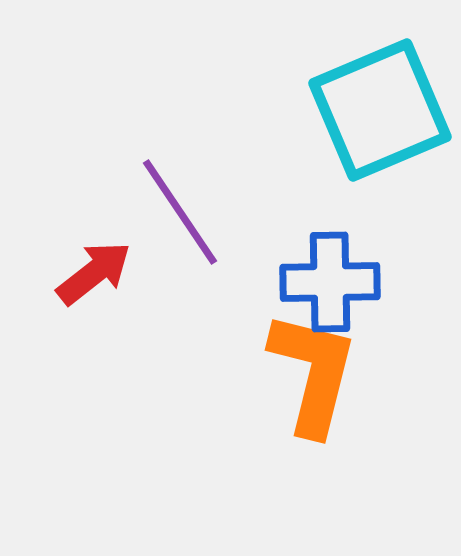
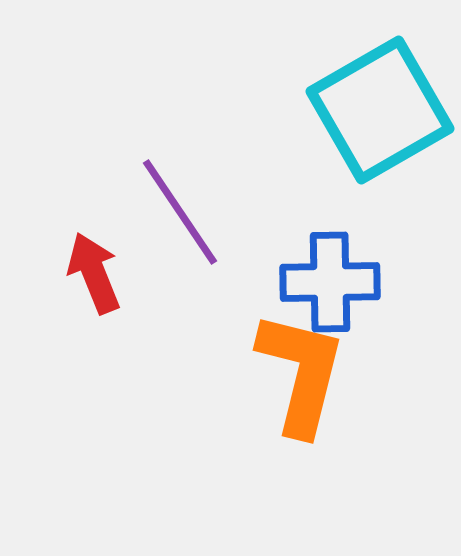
cyan square: rotated 7 degrees counterclockwise
red arrow: rotated 74 degrees counterclockwise
orange L-shape: moved 12 px left
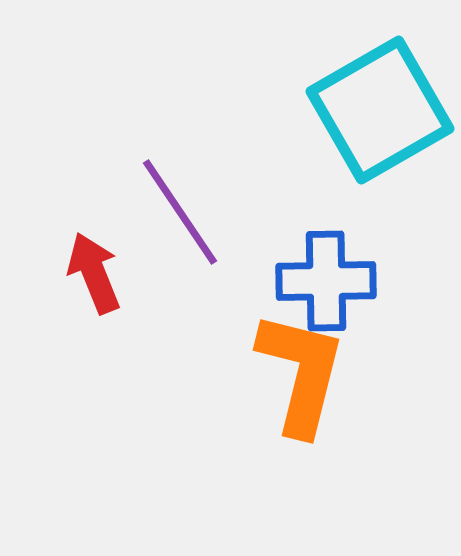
blue cross: moved 4 px left, 1 px up
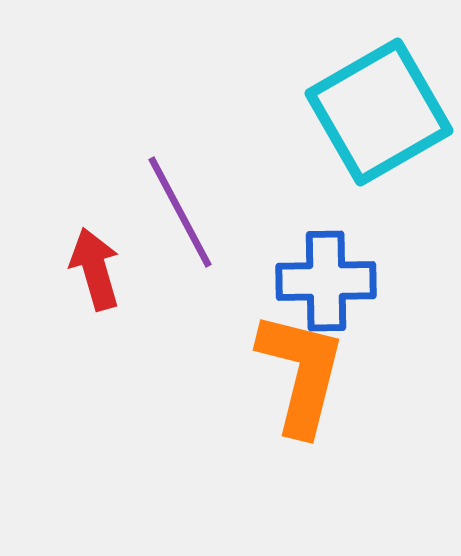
cyan square: moved 1 px left, 2 px down
purple line: rotated 6 degrees clockwise
red arrow: moved 1 px right, 4 px up; rotated 6 degrees clockwise
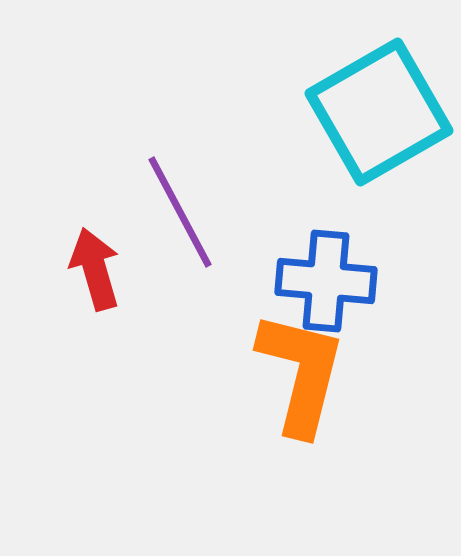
blue cross: rotated 6 degrees clockwise
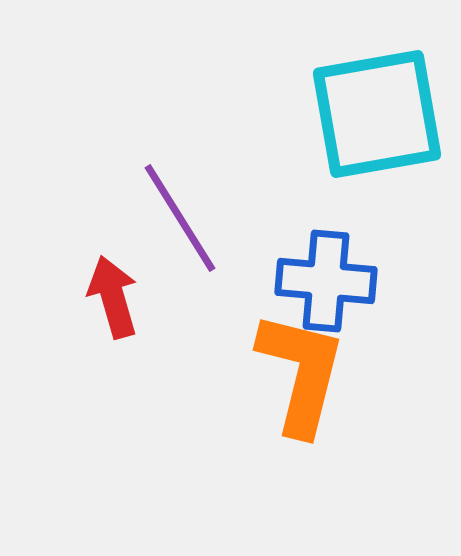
cyan square: moved 2 px left, 2 px down; rotated 20 degrees clockwise
purple line: moved 6 px down; rotated 4 degrees counterclockwise
red arrow: moved 18 px right, 28 px down
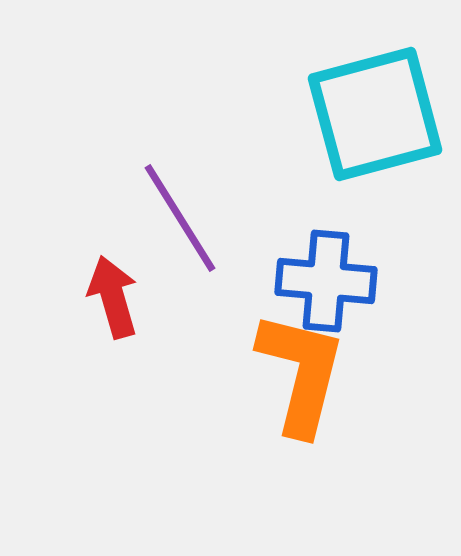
cyan square: moved 2 px left; rotated 5 degrees counterclockwise
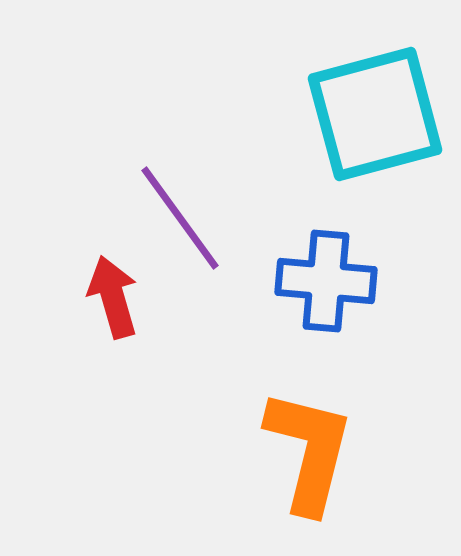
purple line: rotated 4 degrees counterclockwise
orange L-shape: moved 8 px right, 78 px down
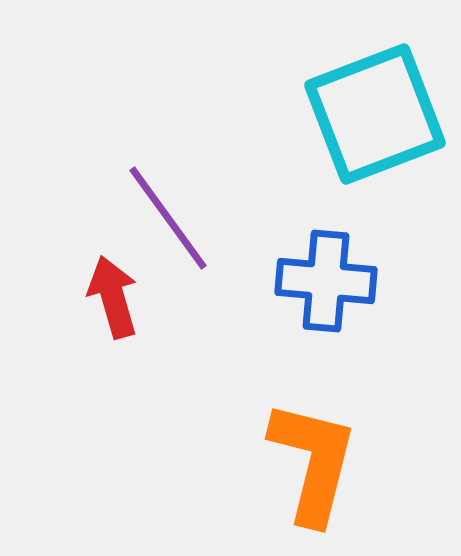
cyan square: rotated 6 degrees counterclockwise
purple line: moved 12 px left
orange L-shape: moved 4 px right, 11 px down
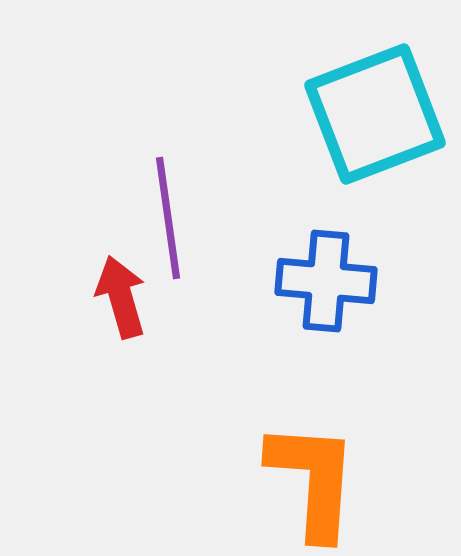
purple line: rotated 28 degrees clockwise
red arrow: moved 8 px right
orange L-shape: moved 18 px down; rotated 10 degrees counterclockwise
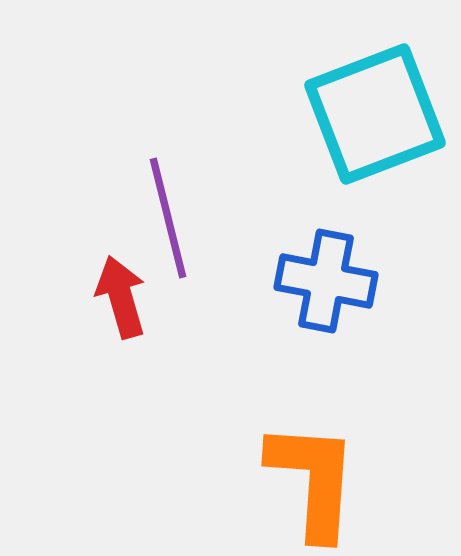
purple line: rotated 6 degrees counterclockwise
blue cross: rotated 6 degrees clockwise
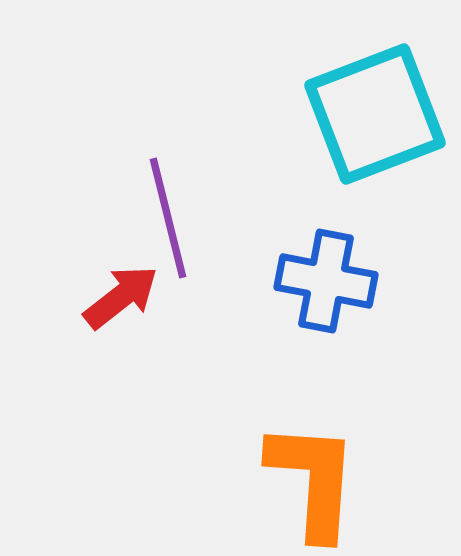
red arrow: rotated 68 degrees clockwise
